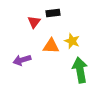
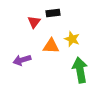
yellow star: moved 2 px up
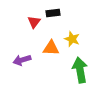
orange triangle: moved 2 px down
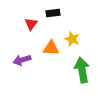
red triangle: moved 3 px left, 2 px down
green arrow: moved 2 px right
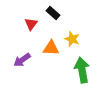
black rectangle: rotated 48 degrees clockwise
purple arrow: rotated 18 degrees counterclockwise
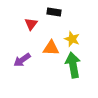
black rectangle: moved 1 px right, 1 px up; rotated 32 degrees counterclockwise
green arrow: moved 9 px left, 5 px up
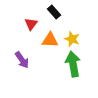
black rectangle: rotated 40 degrees clockwise
orange triangle: moved 1 px left, 8 px up
purple arrow: rotated 90 degrees counterclockwise
green arrow: moved 1 px up
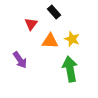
orange triangle: moved 1 px down
purple arrow: moved 2 px left
green arrow: moved 3 px left, 5 px down
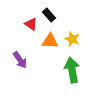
black rectangle: moved 5 px left, 3 px down
red triangle: rotated 32 degrees counterclockwise
green arrow: moved 2 px right, 1 px down
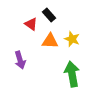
purple arrow: rotated 18 degrees clockwise
green arrow: moved 4 px down
